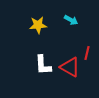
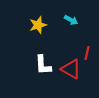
yellow star: rotated 12 degrees counterclockwise
red triangle: moved 1 px right, 2 px down
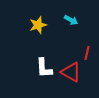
white L-shape: moved 1 px right, 3 px down
red triangle: moved 3 px down
